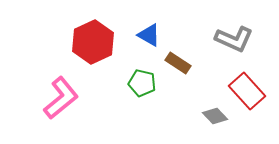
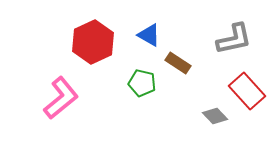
gray L-shape: rotated 36 degrees counterclockwise
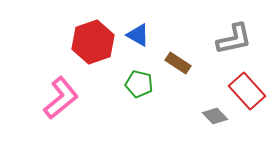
blue triangle: moved 11 px left
red hexagon: rotated 6 degrees clockwise
green pentagon: moved 3 px left, 1 px down
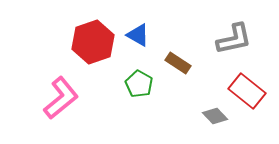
green pentagon: rotated 16 degrees clockwise
red rectangle: rotated 9 degrees counterclockwise
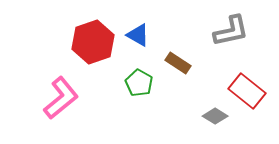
gray L-shape: moved 3 px left, 8 px up
green pentagon: moved 1 px up
gray diamond: rotated 15 degrees counterclockwise
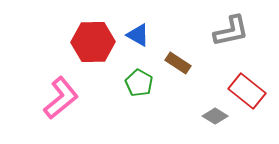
red hexagon: rotated 18 degrees clockwise
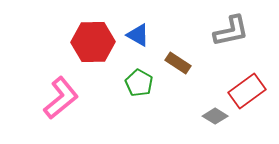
red rectangle: rotated 75 degrees counterclockwise
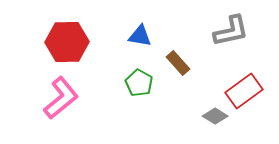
blue triangle: moved 2 px right, 1 px down; rotated 20 degrees counterclockwise
red hexagon: moved 26 px left
brown rectangle: rotated 15 degrees clockwise
red rectangle: moved 3 px left
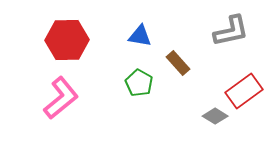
red hexagon: moved 2 px up
